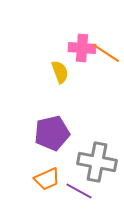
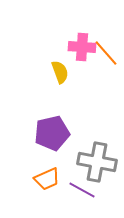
pink cross: moved 1 px up
orange line: rotated 16 degrees clockwise
purple line: moved 3 px right, 1 px up
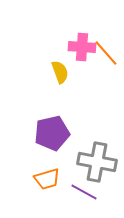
orange trapezoid: rotated 8 degrees clockwise
purple line: moved 2 px right, 2 px down
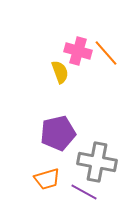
pink cross: moved 4 px left, 4 px down; rotated 12 degrees clockwise
purple pentagon: moved 6 px right
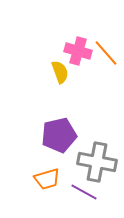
purple pentagon: moved 1 px right, 2 px down
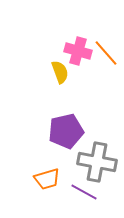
purple pentagon: moved 7 px right, 4 px up
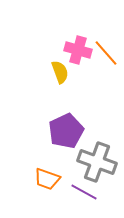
pink cross: moved 1 px up
purple pentagon: rotated 12 degrees counterclockwise
gray cross: rotated 9 degrees clockwise
orange trapezoid: rotated 36 degrees clockwise
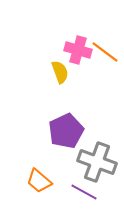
orange line: moved 1 px left, 1 px up; rotated 12 degrees counterclockwise
orange trapezoid: moved 8 px left, 2 px down; rotated 20 degrees clockwise
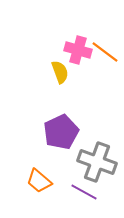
purple pentagon: moved 5 px left, 1 px down
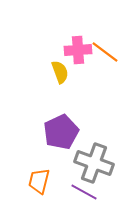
pink cross: rotated 20 degrees counterclockwise
gray cross: moved 3 px left, 1 px down
orange trapezoid: rotated 64 degrees clockwise
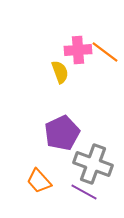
purple pentagon: moved 1 px right, 1 px down
gray cross: moved 1 px left, 1 px down
orange trapezoid: rotated 56 degrees counterclockwise
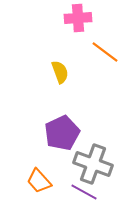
pink cross: moved 32 px up
